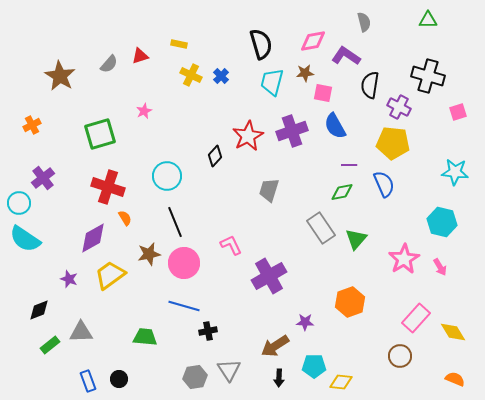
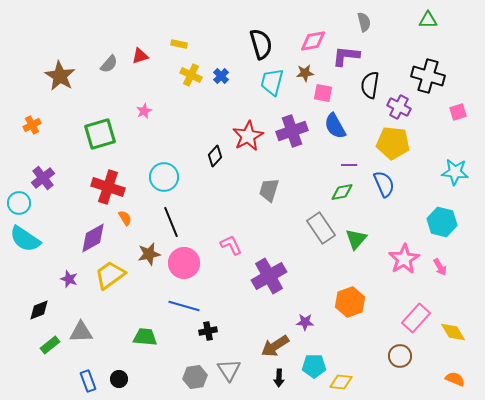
purple L-shape at (346, 56): rotated 28 degrees counterclockwise
cyan circle at (167, 176): moved 3 px left, 1 px down
black line at (175, 222): moved 4 px left
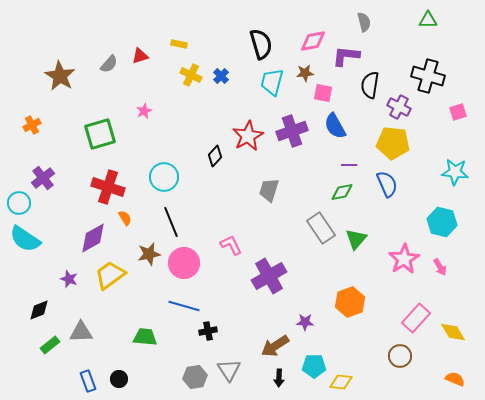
blue semicircle at (384, 184): moved 3 px right
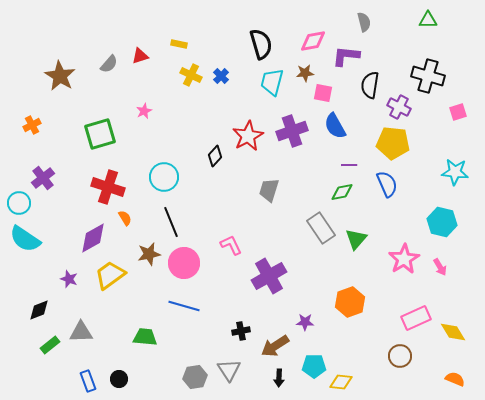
pink rectangle at (416, 318): rotated 24 degrees clockwise
black cross at (208, 331): moved 33 px right
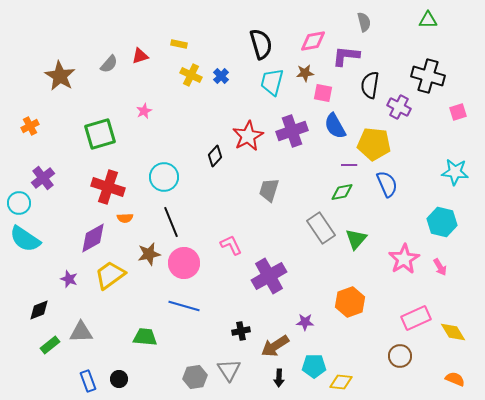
orange cross at (32, 125): moved 2 px left, 1 px down
yellow pentagon at (393, 143): moved 19 px left, 1 px down
orange semicircle at (125, 218): rotated 119 degrees clockwise
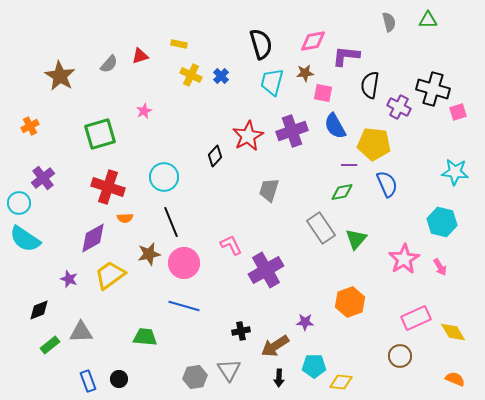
gray semicircle at (364, 22): moved 25 px right
black cross at (428, 76): moved 5 px right, 13 px down
purple cross at (269, 276): moved 3 px left, 6 px up
